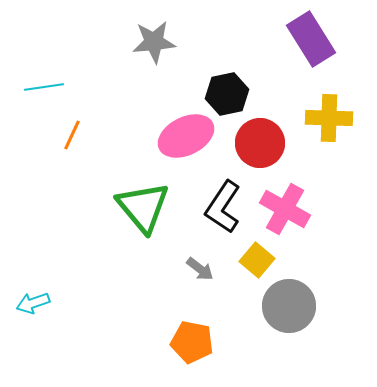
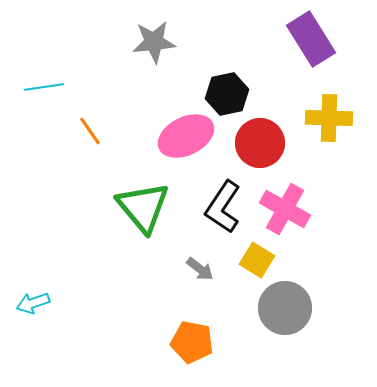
orange line: moved 18 px right, 4 px up; rotated 60 degrees counterclockwise
yellow square: rotated 8 degrees counterclockwise
gray circle: moved 4 px left, 2 px down
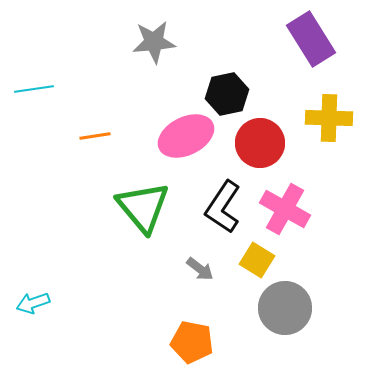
cyan line: moved 10 px left, 2 px down
orange line: moved 5 px right, 5 px down; rotated 64 degrees counterclockwise
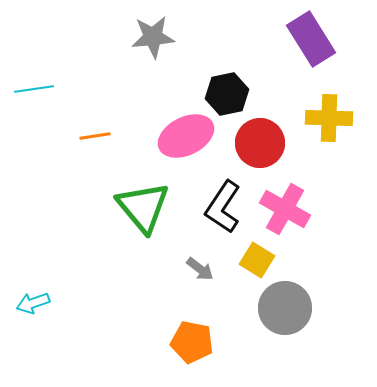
gray star: moved 1 px left, 5 px up
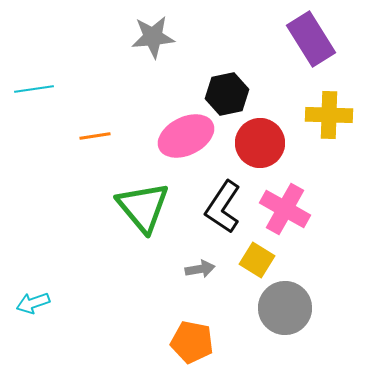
yellow cross: moved 3 px up
gray arrow: rotated 48 degrees counterclockwise
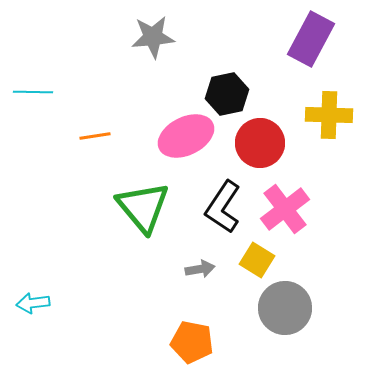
purple rectangle: rotated 60 degrees clockwise
cyan line: moved 1 px left, 3 px down; rotated 9 degrees clockwise
pink cross: rotated 24 degrees clockwise
cyan arrow: rotated 12 degrees clockwise
